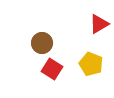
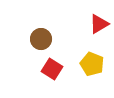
brown circle: moved 1 px left, 4 px up
yellow pentagon: moved 1 px right
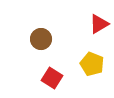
red square: moved 9 px down
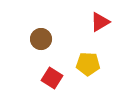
red triangle: moved 1 px right, 2 px up
yellow pentagon: moved 4 px left; rotated 20 degrees counterclockwise
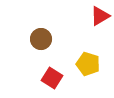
red triangle: moved 6 px up
yellow pentagon: rotated 15 degrees clockwise
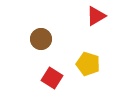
red triangle: moved 4 px left
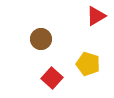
red square: rotated 10 degrees clockwise
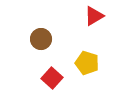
red triangle: moved 2 px left
yellow pentagon: moved 1 px left, 1 px up
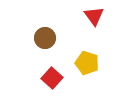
red triangle: rotated 35 degrees counterclockwise
brown circle: moved 4 px right, 1 px up
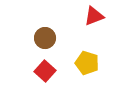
red triangle: rotated 45 degrees clockwise
red square: moved 7 px left, 7 px up
